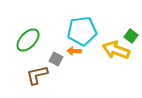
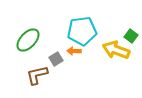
gray square: rotated 32 degrees clockwise
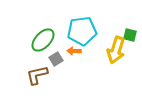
green square: moved 1 px left, 1 px up; rotated 24 degrees counterclockwise
green ellipse: moved 15 px right
yellow arrow: rotated 92 degrees counterclockwise
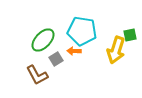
cyan pentagon: rotated 16 degrees clockwise
green square: rotated 24 degrees counterclockwise
brown L-shape: rotated 105 degrees counterclockwise
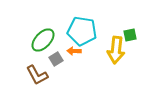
yellow arrow: rotated 12 degrees counterclockwise
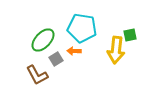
cyan pentagon: moved 3 px up
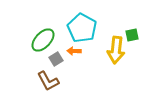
cyan pentagon: rotated 20 degrees clockwise
green square: moved 2 px right
brown L-shape: moved 11 px right, 6 px down
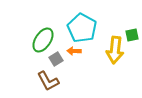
green ellipse: rotated 10 degrees counterclockwise
yellow arrow: moved 1 px left
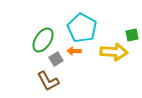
yellow arrow: moved 1 px left, 2 px down; rotated 92 degrees counterclockwise
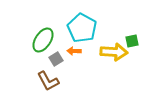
green square: moved 6 px down
